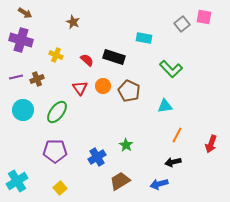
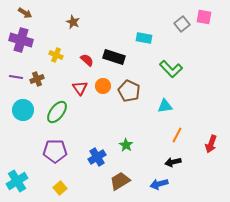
purple line: rotated 24 degrees clockwise
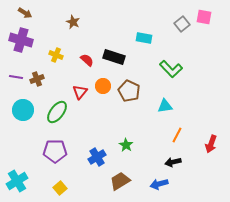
red triangle: moved 4 px down; rotated 14 degrees clockwise
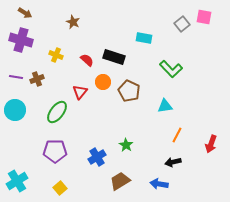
orange circle: moved 4 px up
cyan circle: moved 8 px left
blue arrow: rotated 24 degrees clockwise
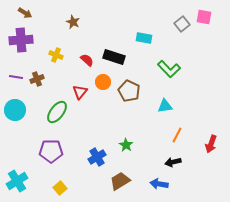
purple cross: rotated 20 degrees counterclockwise
green L-shape: moved 2 px left
purple pentagon: moved 4 px left
